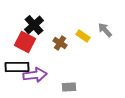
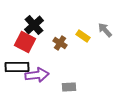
purple arrow: moved 2 px right
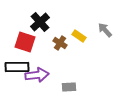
black cross: moved 6 px right, 3 px up
yellow rectangle: moved 4 px left
red square: rotated 10 degrees counterclockwise
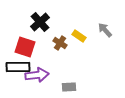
red square: moved 5 px down
black rectangle: moved 1 px right
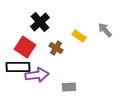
brown cross: moved 4 px left, 5 px down
red square: rotated 15 degrees clockwise
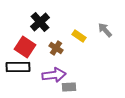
purple arrow: moved 17 px right
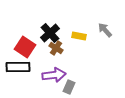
black cross: moved 10 px right, 11 px down
yellow rectangle: rotated 24 degrees counterclockwise
gray rectangle: rotated 64 degrees counterclockwise
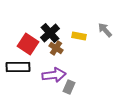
red square: moved 3 px right, 3 px up
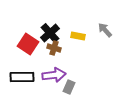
yellow rectangle: moved 1 px left
brown cross: moved 2 px left; rotated 16 degrees counterclockwise
black rectangle: moved 4 px right, 10 px down
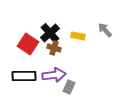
black rectangle: moved 2 px right, 1 px up
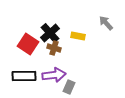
gray arrow: moved 1 px right, 7 px up
